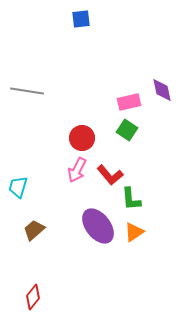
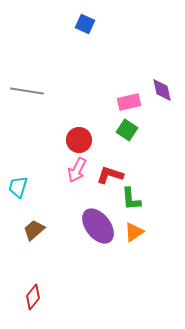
blue square: moved 4 px right, 5 px down; rotated 30 degrees clockwise
red circle: moved 3 px left, 2 px down
red L-shape: rotated 148 degrees clockwise
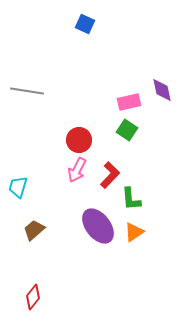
red L-shape: rotated 116 degrees clockwise
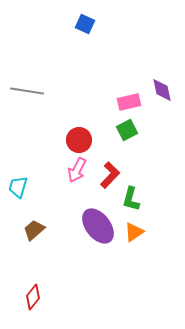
green square: rotated 30 degrees clockwise
green L-shape: rotated 20 degrees clockwise
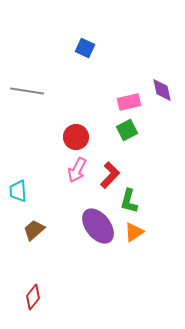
blue square: moved 24 px down
red circle: moved 3 px left, 3 px up
cyan trapezoid: moved 4 px down; rotated 20 degrees counterclockwise
green L-shape: moved 2 px left, 2 px down
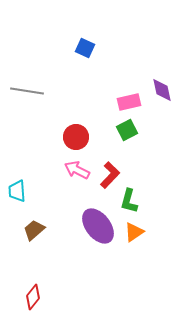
pink arrow: rotated 90 degrees clockwise
cyan trapezoid: moved 1 px left
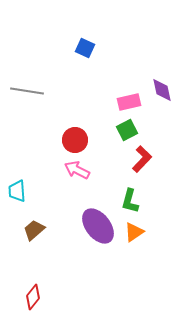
red circle: moved 1 px left, 3 px down
red L-shape: moved 32 px right, 16 px up
green L-shape: moved 1 px right
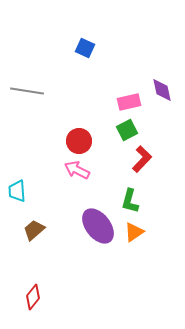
red circle: moved 4 px right, 1 px down
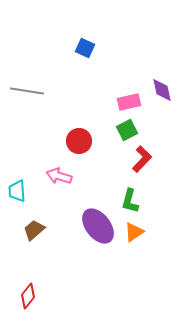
pink arrow: moved 18 px left, 6 px down; rotated 10 degrees counterclockwise
red diamond: moved 5 px left, 1 px up
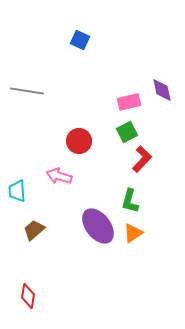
blue square: moved 5 px left, 8 px up
green square: moved 2 px down
orange triangle: moved 1 px left, 1 px down
red diamond: rotated 30 degrees counterclockwise
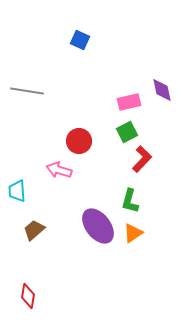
pink arrow: moved 6 px up
